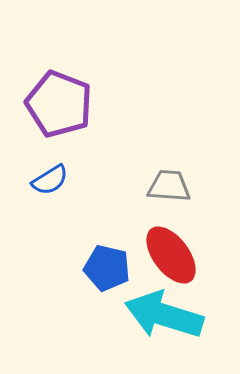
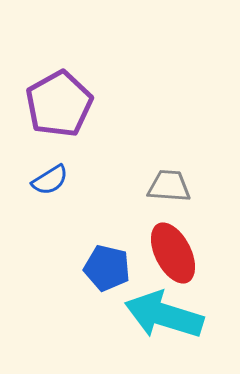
purple pentagon: rotated 22 degrees clockwise
red ellipse: moved 2 px right, 2 px up; rotated 10 degrees clockwise
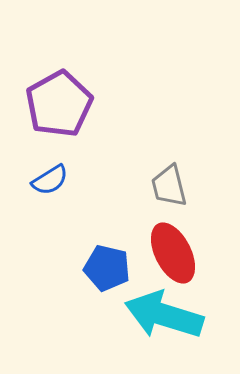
gray trapezoid: rotated 108 degrees counterclockwise
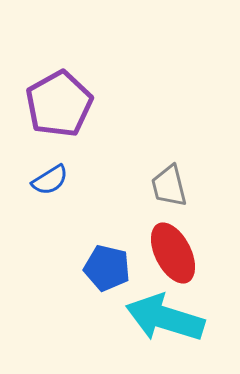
cyan arrow: moved 1 px right, 3 px down
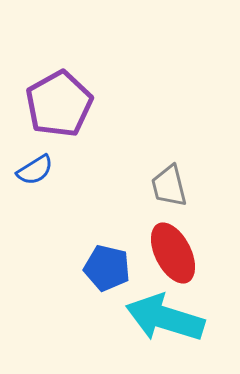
blue semicircle: moved 15 px left, 10 px up
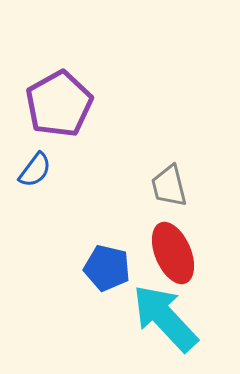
blue semicircle: rotated 21 degrees counterclockwise
red ellipse: rotated 4 degrees clockwise
cyan arrow: rotated 30 degrees clockwise
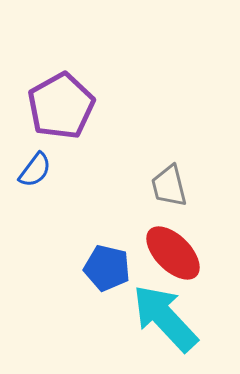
purple pentagon: moved 2 px right, 2 px down
red ellipse: rotated 22 degrees counterclockwise
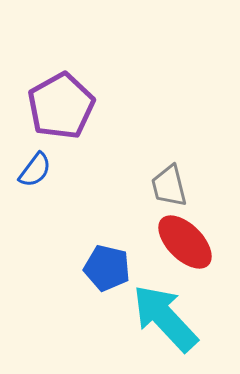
red ellipse: moved 12 px right, 11 px up
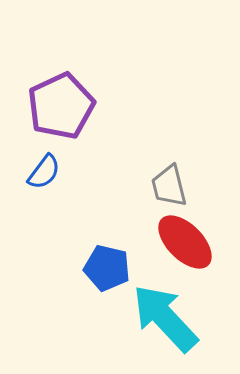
purple pentagon: rotated 4 degrees clockwise
blue semicircle: moved 9 px right, 2 px down
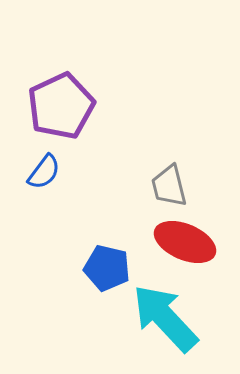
red ellipse: rotated 22 degrees counterclockwise
